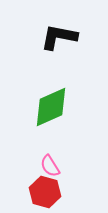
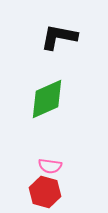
green diamond: moved 4 px left, 8 px up
pink semicircle: rotated 50 degrees counterclockwise
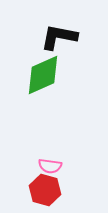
green diamond: moved 4 px left, 24 px up
red hexagon: moved 2 px up
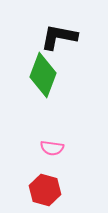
green diamond: rotated 45 degrees counterclockwise
pink semicircle: moved 2 px right, 18 px up
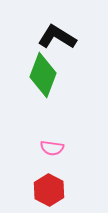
black L-shape: moved 2 px left; rotated 21 degrees clockwise
red hexagon: moved 4 px right; rotated 12 degrees clockwise
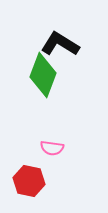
black L-shape: moved 3 px right, 7 px down
red hexagon: moved 20 px left, 9 px up; rotated 16 degrees counterclockwise
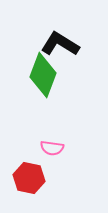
red hexagon: moved 3 px up
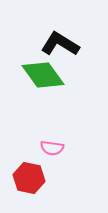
green diamond: rotated 57 degrees counterclockwise
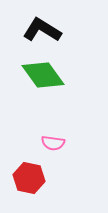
black L-shape: moved 18 px left, 14 px up
pink semicircle: moved 1 px right, 5 px up
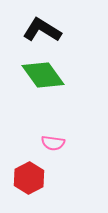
red hexagon: rotated 20 degrees clockwise
